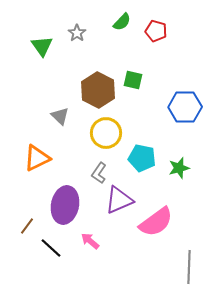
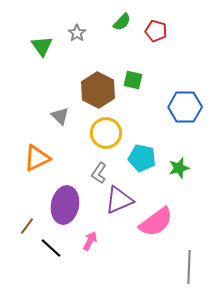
pink arrow: rotated 78 degrees clockwise
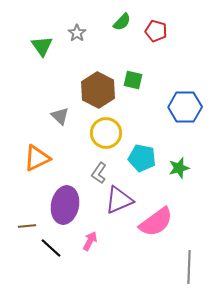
brown line: rotated 48 degrees clockwise
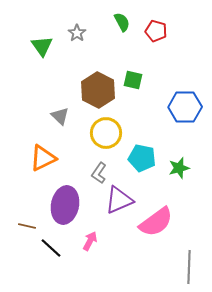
green semicircle: rotated 72 degrees counterclockwise
orange triangle: moved 6 px right
brown line: rotated 18 degrees clockwise
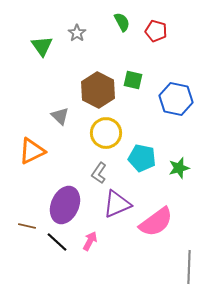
blue hexagon: moved 9 px left, 8 px up; rotated 12 degrees clockwise
orange triangle: moved 11 px left, 7 px up
purple triangle: moved 2 px left, 4 px down
purple ellipse: rotated 12 degrees clockwise
black line: moved 6 px right, 6 px up
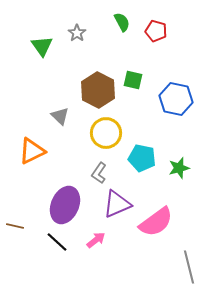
brown line: moved 12 px left
pink arrow: moved 6 px right, 1 px up; rotated 24 degrees clockwise
gray line: rotated 16 degrees counterclockwise
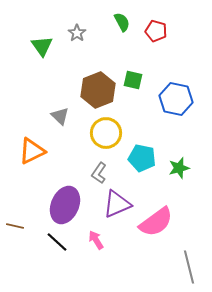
brown hexagon: rotated 12 degrees clockwise
pink arrow: rotated 84 degrees counterclockwise
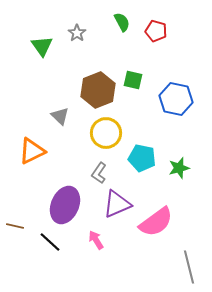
black line: moved 7 px left
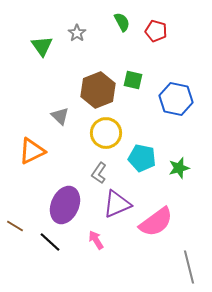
brown line: rotated 18 degrees clockwise
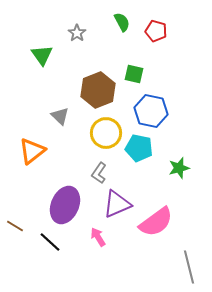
green triangle: moved 9 px down
green square: moved 1 px right, 6 px up
blue hexagon: moved 25 px left, 12 px down
orange triangle: rotated 12 degrees counterclockwise
cyan pentagon: moved 3 px left, 10 px up
pink arrow: moved 2 px right, 3 px up
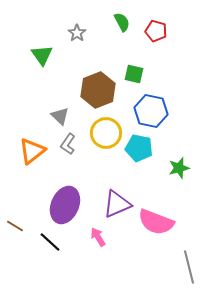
gray L-shape: moved 31 px left, 29 px up
pink semicircle: rotated 57 degrees clockwise
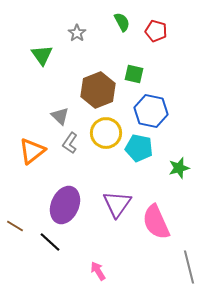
gray L-shape: moved 2 px right, 1 px up
purple triangle: rotated 32 degrees counterclockwise
pink semicircle: rotated 45 degrees clockwise
pink arrow: moved 34 px down
